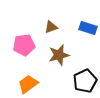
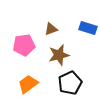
brown triangle: moved 2 px down
black pentagon: moved 15 px left, 2 px down
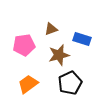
blue rectangle: moved 6 px left, 11 px down
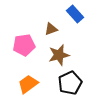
blue rectangle: moved 7 px left, 25 px up; rotated 30 degrees clockwise
